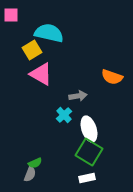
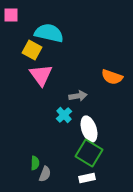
yellow square: rotated 30 degrees counterclockwise
pink triangle: moved 1 px down; rotated 25 degrees clockwise
green square: moved 1 px down
green semicircle: rotated 64 degrees counterclockwise
gray semicircle: moved 15 px right
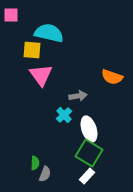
yellow square: rotated 24 degrees counterclockwise
white rectangle: moved 2 px up; rotated 35 degrees counterclockwise
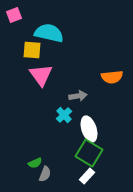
pink square: moved 3 px right; rotated 21 degrees counterclockwise
orange semicircle: rotated 25 degrees counterclockwise
green semicircle: rotated 64 degrees clockwise
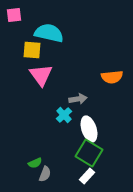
pink square: rotated 14 degrees clockwise
gray arrow: moved 3 px down
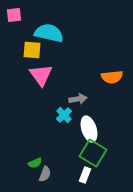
green square: moved 4 px right
white rectangle: moved 2 px left, 1 px up; rotated 21 degrees counterclockwise
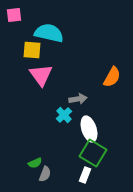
orange semicircle: rotated 55 degrees counterclockwise
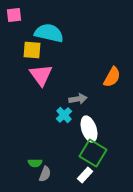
green semicircle: rotated 24 degrees clockwise
white rectangle: rotated 21 degrees clockwise
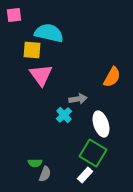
white ellipse: moved 12 px right, 5 px up
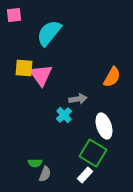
cyan semicircle: rotated 64 degrees counterclockwise
yellow square: moved 8 px left, 18 px down
white ellipse: moved 3 px right, 2 px down
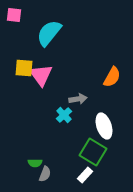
pink square: rotated 14 degrees clockwise
green square: moved 1 px up
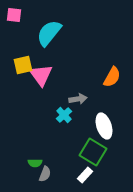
yellow square: moved 1 px left, 3 px up; rotated 18 degrees counterclockwise
